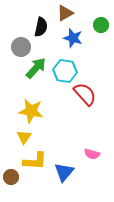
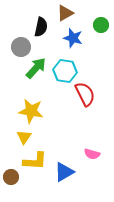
red semicircle: rotated 15 degrees clockwise
blue triangle: rotated 20 degrees clockwise
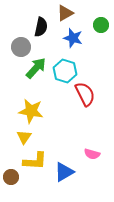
cyan hexagon: rotated 10 degrees clockwise
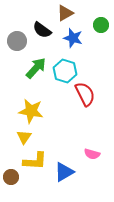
black semicircle: moved 1 px right, 3 px down; rotated 114 degrees clockwise
gray circle: moved 4 px left, 6 px up
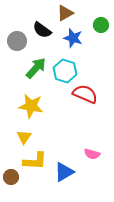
red semicircle: rotated 40 degrees counterclockwise
yellow star: moved 5 px up
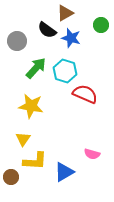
black semicircle: moved 5 px right
blue star: moved 2 px left
yellow triangle: moved 1 px left, 2 px down
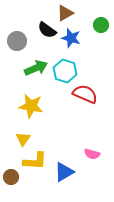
green arrow: rotated 25 degrees clockwise
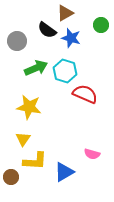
yellow star: moved 2 px left, 1 px down
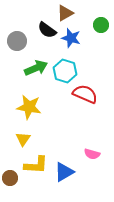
yellow L-shape: moved 1 px right, 4 px down
brown circle: moved 1 px left, 1 px down
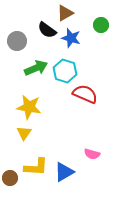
yellow triangle: moved 1 px right, 6 px up
yellow L-shape: moved 2 px down
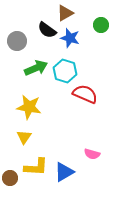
blue star: moved 1 px left
yellow triangle: moved 4 px down
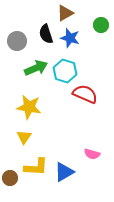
black semicircle: moved 1 px left, 4 px down; rotated 36 degrees clockwise
